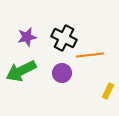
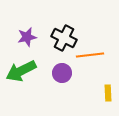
yellow rectangle: moved 2 px down; rotated 28 degrees counterclockwise
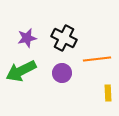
purple star: moved 1 px down
orange line: moved 7 px right, 4 px down
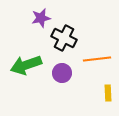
purple star: moved 14 px right, 20 px up
green arrow: moved 5 px right, 6 px up; rotated 8 degrees clockwise
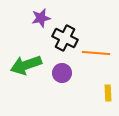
black cross: moved 1 px right
orange line: moved 1 px left, 6 px up; rotated 12 degrees clockwise
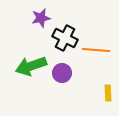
orange line: moved 3 px up
green arrow: moved 5 px right, 1 px down
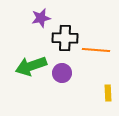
black cross: rotated 25 degrees counterclockwise
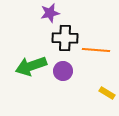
purple star: moved 9 px right, 5 px up
purple circle: moved 1 px right, 2 px up
yellow rectangle: moved 1 px left; rotated 56 degrees counterclockwise
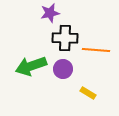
purple circle: moved 2 px up
yellow rectangle: moved 19 px left
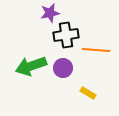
black cross: moved 1 px right, 3 px up; rotated 10 degrees counterclockwise
purple circle: moved 1 px up
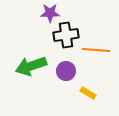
purple star: rotated 12 degrees clockwise
purple circle: moved 3 px right, 3 px down
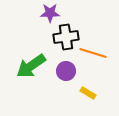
black cross: moved 2 px down
orange line: moved 3 px left, 3 px down; rotated 12 degrees clockwise
green arrow: rotated 16 degrees counterclockwise
